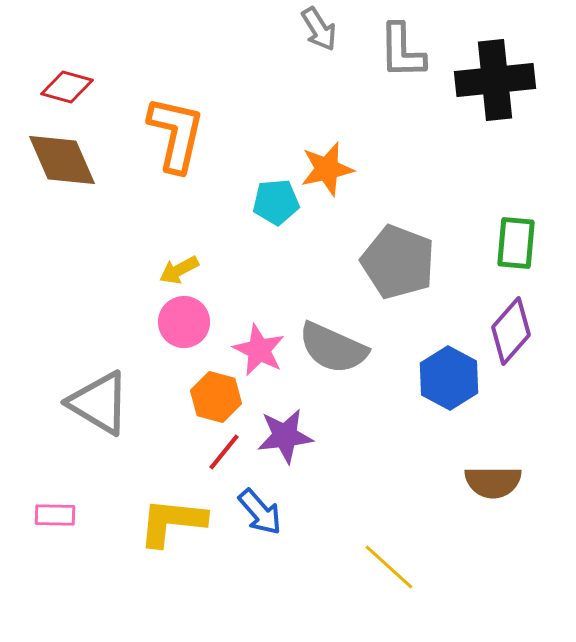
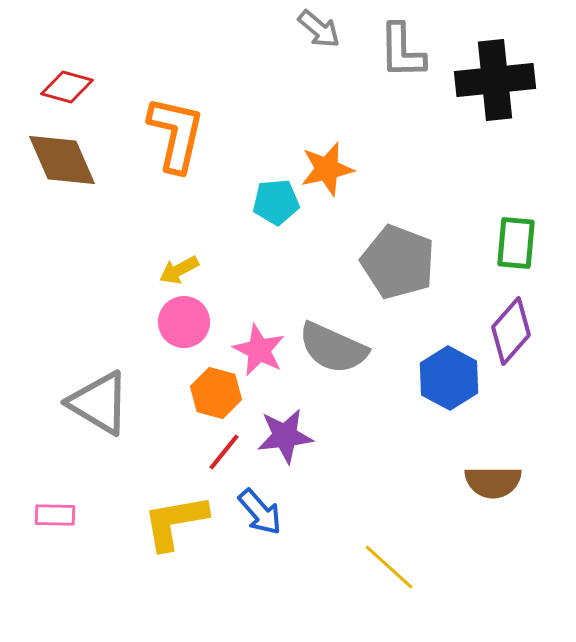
gray arrow: rotated 18 degrees counterclockwise
orange hexagon: moved 4 px up
yellow L-shape: moved 3 px right; rotated 16 degrees counterclockwise
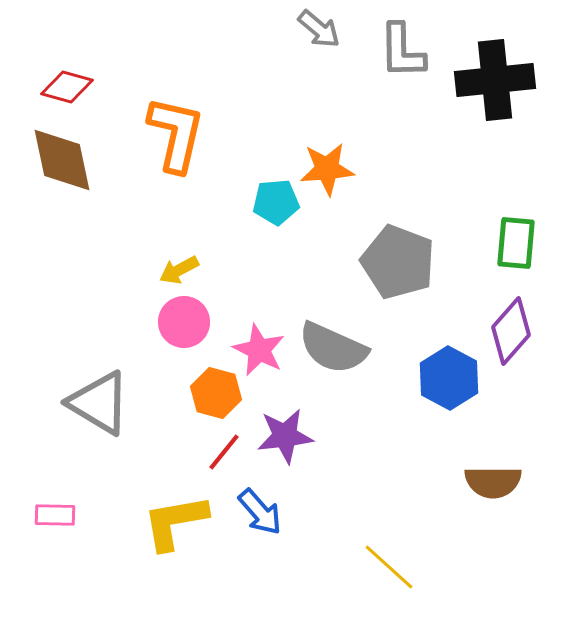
brown diamond: rotated 12 degrees clockwise
orange star: rotated 8 degrees clockwise
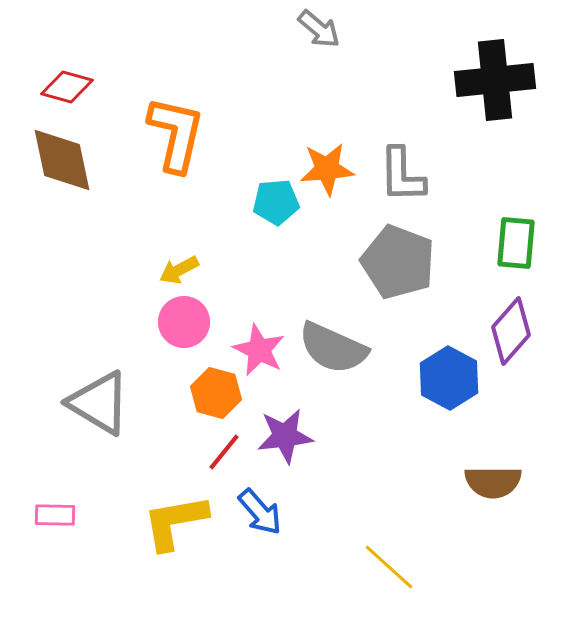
gray L-shape: moved 124 px down
